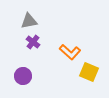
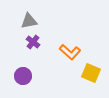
yellow square: moved 2 px right, 1 px down
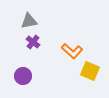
orange L-shape: moved 2 px right, 1 px up
yellow square: moved 1 px left, 2 px up
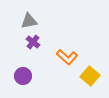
orange L-shape: moved 5 px left, 6 px down
yellow square: moved 5 px down; rotated 18 degrees clockwise
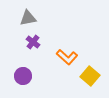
gray triangle: moved 1 px left, 3 px up
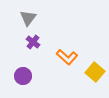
gray triangle: rotated 42 degrees counterclockwise
yellow square: moved 5 px right, 4 px up
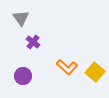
gray triangle: moved 7 px left; rotated 12 degrees counterclockwise
orange L-shape: moved 10 px down
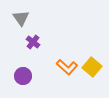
yellow square: moved 3 px left, 5 px up
